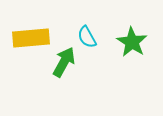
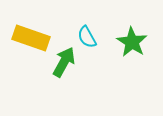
yellow rectangle: rotated 24 degrees clockwise
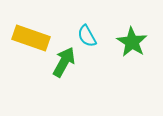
cyan semicircle: moved 1 px up
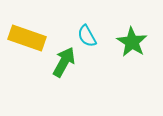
yellow rectangle: moved 4 px left
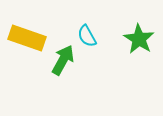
green star: moved 7 px right, 3 px up
green arrow: moved 1 px left, 2 px up
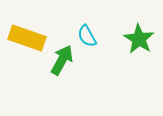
green arrow: moved 1 px left
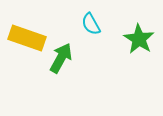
cyan semicircle: moved 4 px right, 12 px up
green arrow: moved 1 px left, 2 px up
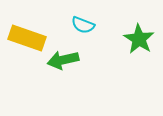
cyan semicircle: moved 8 px left, 1 px down; rotated 40 degrees counterclockwise
green arrow: moved 2 px right, 2 px down; rotated 132 degrees counterclockwise
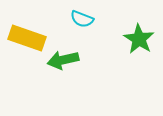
cyan semicircle: moved 1 px left, 6 px up
